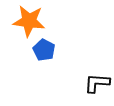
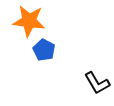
black L-shape: rotated 124 degrees counterclockwise
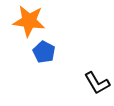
blue pentagon: moved 2 px down
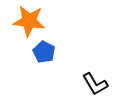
black L-shape: moved 2 px left, 1 px down
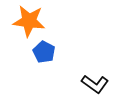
black L-shape: rotated 24 degrees counterclockwise
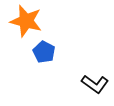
orange star: moved 3 px left; rotated 8 degrees clockwise
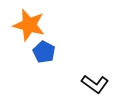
orange star: moved 3 px right, 4 px down
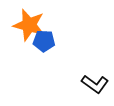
blue pentagon: moved 11 px up; rotated 25 degrees counterclockwise
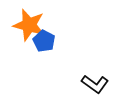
blue pentagon: rotated 25 degrees clockwise
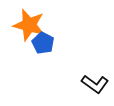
blue pentagon: moved 1 px left, 2 px down
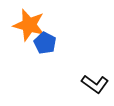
blue pentagon: moved 2 px right
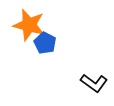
black L-shape: moved 1 px left, 1 px up
